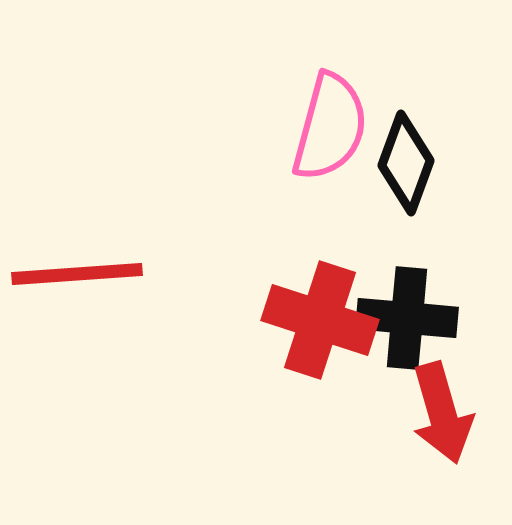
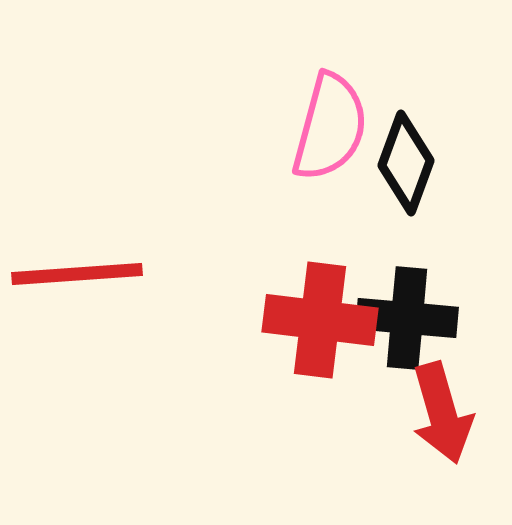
red cross: rotated 11 degrees counterclockwise
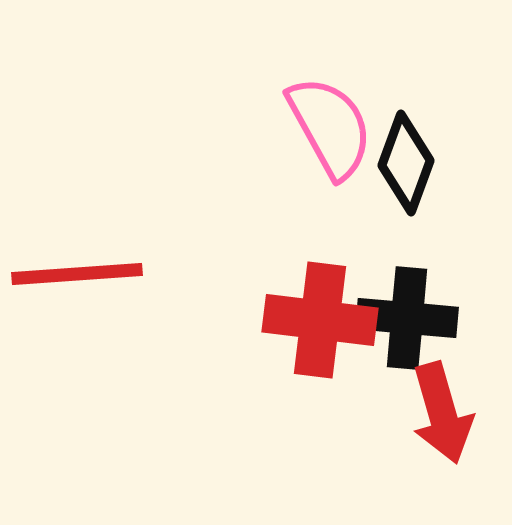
pink semicircle: rotated 44 degrees counterclockwise
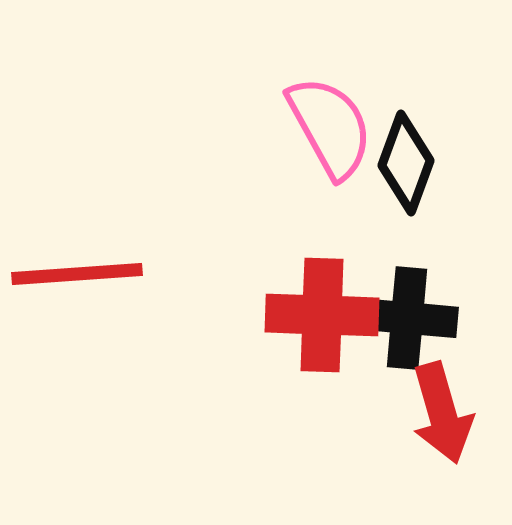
red cross: moved 2 px right, 5 px up; rotated 5 degrees counterclockwise
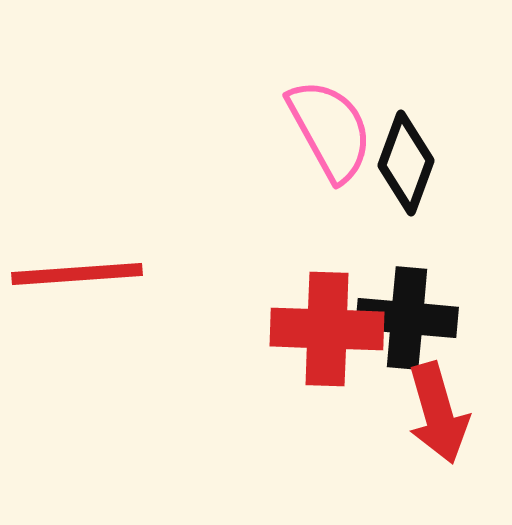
pink semicircle: moved 3 px down
red cross: moved 5 px right, 14 px down
red arrow: moved 4 px left
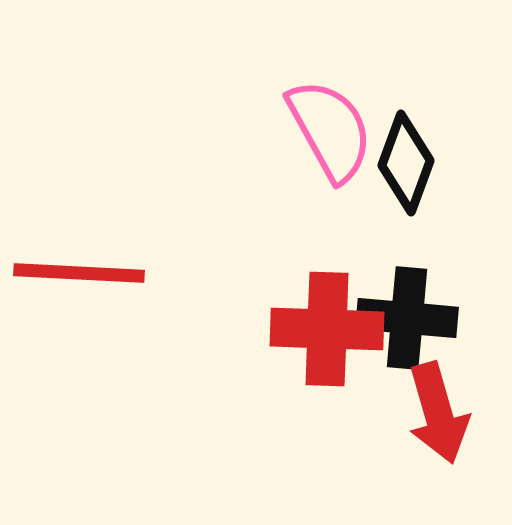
red line: moved 2 px right, 1 px up; rotated 7 degrees clockwise
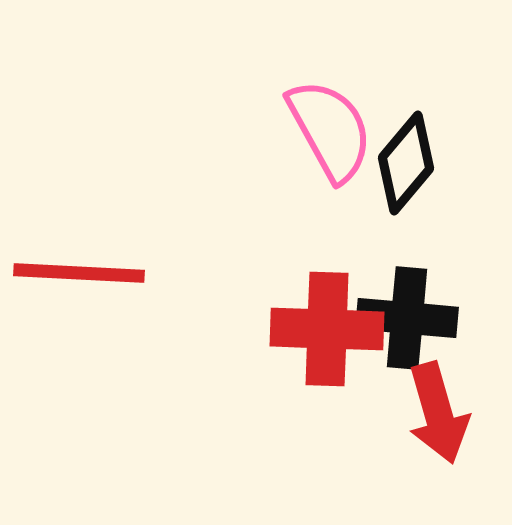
black diamond: rotated 20 degrees clockwise
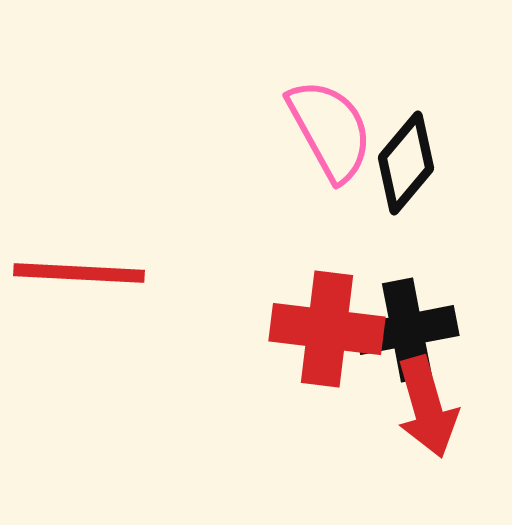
black cross: moved 12 px down; rotated 16 degrees counterclockwise
red cross: rotated 5 degrees clockwise
red arrow: moved 11 px left, 6 px up
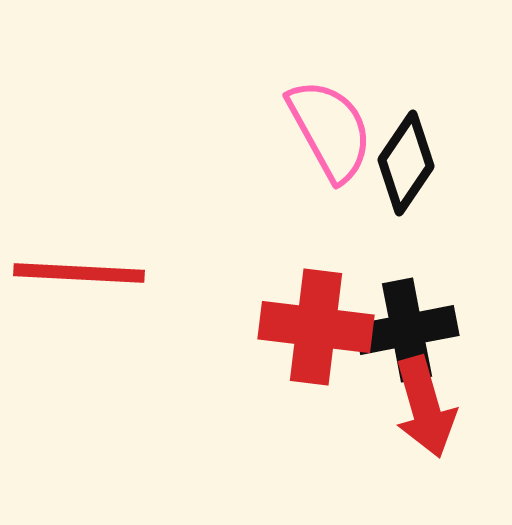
black diamond: rotated 6 degrees counterclockwise
red cross: moved 11 px left, 2 px up
red arrow: moved 2 px left
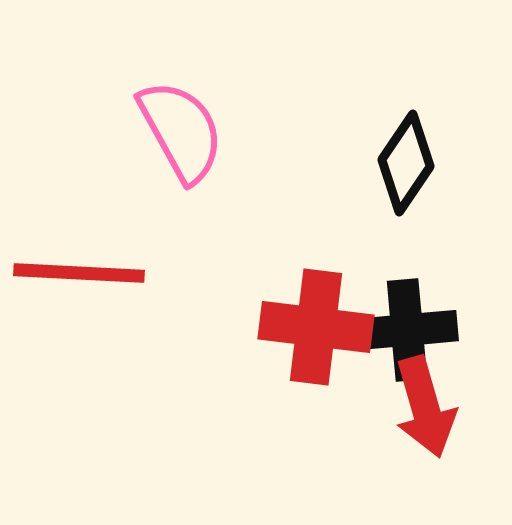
pink semicircle: moved 149 px left, 1 px down
black cross: rotated 6 degrees clockwise
